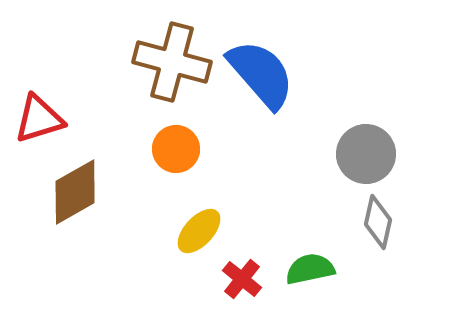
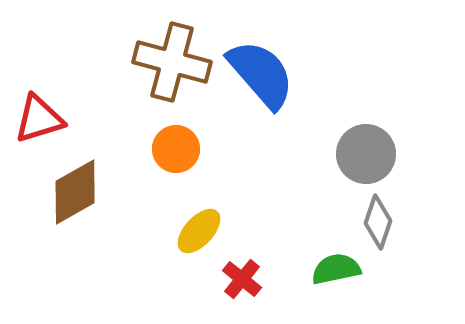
gray diamond: rotated 6 degrees clockwise
green semicircle: moved 26 px right
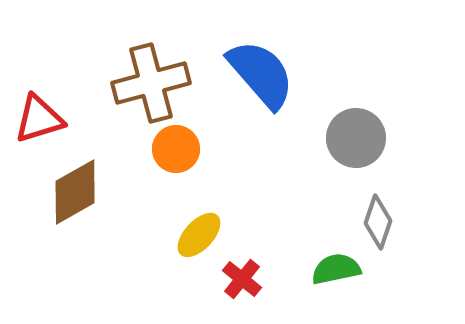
brown cross: moved 21 px left, 21 px down; rotated 30 degrees counterclockwise
gray circle: moved 10 px left, 16 px up
yellow ellipse: moved 4 px down
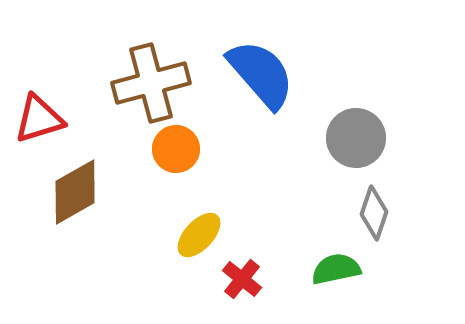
gray diamond: moved 4 px left, 9 px up
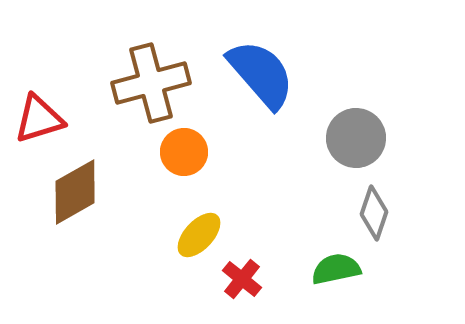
orange circle: moved 8 px right, 3 px down
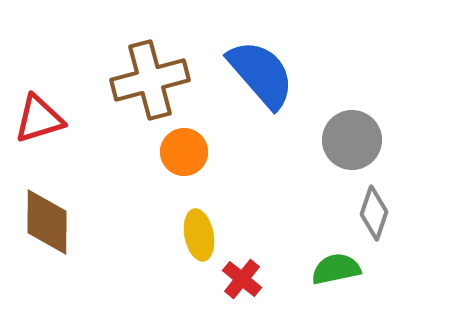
brown cross: moved 1 px left, 3 px up
gray circle: moved 4 px left, 2 px down
brown diamond: moved 28 px left, 30 px down; rotated 60 degrees counterclockwise
yellow ellipse: rotated 54 degrees counterclockwise
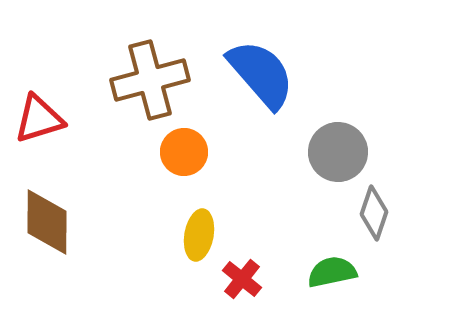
gray circle: moved 14 px left, 12 px down
yellow ellipse: rotated 21 degrees clockwise
green semicircle: moved 4 px left, 3 px down
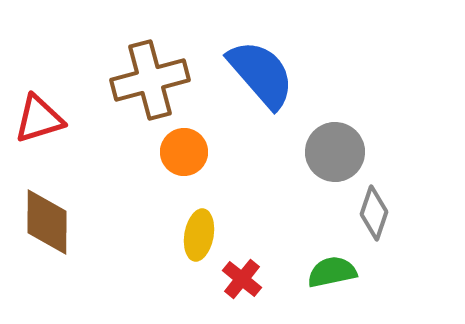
gray circle: moved 3 px left
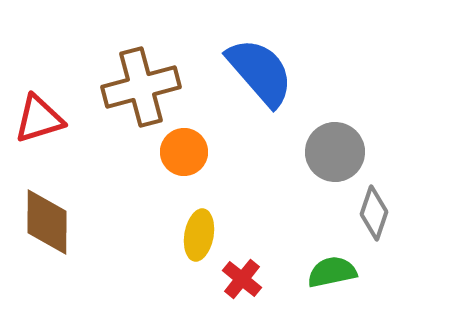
blue semicircle: moved 1 px left, 2 px up
brown cross: moved 9 px left, 7 px down
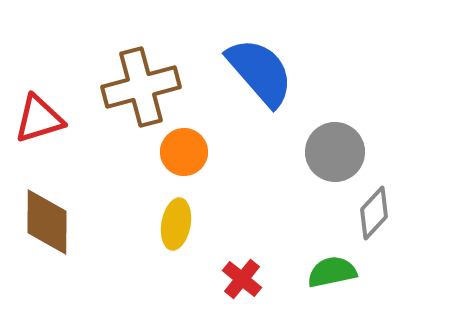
gray diamond: rotated 24 degrees clockwise
yellow ellipse: moved 23 px left, 11 px up
